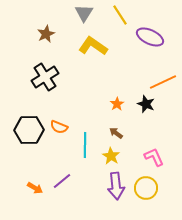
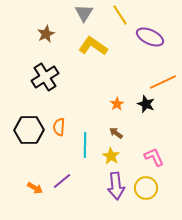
orange semicircle: rotated 72 degrees clockwise
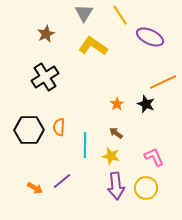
yellow star: rotated 18 degrees counterclockwise
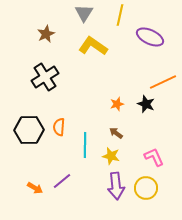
yellow line: rotated 45 degrees clockwise
orange star: rotated 16 degrees clockwise
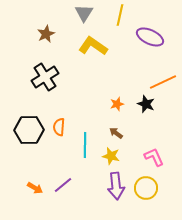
purple line: moved 1 px right, 4 px down
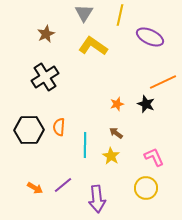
yellow star: rotated 18 degrees clockwise
purple arrow: moved 19 px left, 13 px down
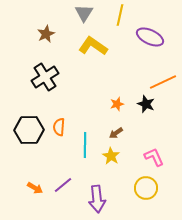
brown arrow: rotated 72 degrees counterclockwise
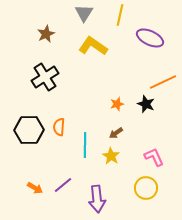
purple ellipse: moved 1 px down
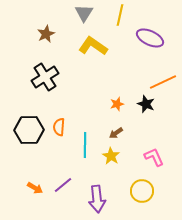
yellow circle: moved 4 px left, 3 px down
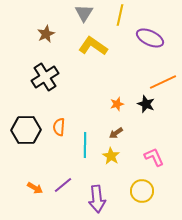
black hexagon: moved 3 px left
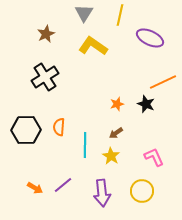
purple arrow: moved 5 px right, 6 px up
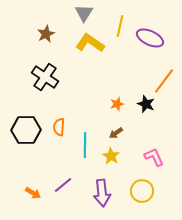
yellow line: moved 11 px down
yellow L-shape: moved 3 px left, 3 px up
black cross: rotated 24 degrees counterclockwise
orange line: moved 1 px right, 1 px up; rotated 28 degrees counterclockwise
orange arrow: moved 2 px left, 5 px down
